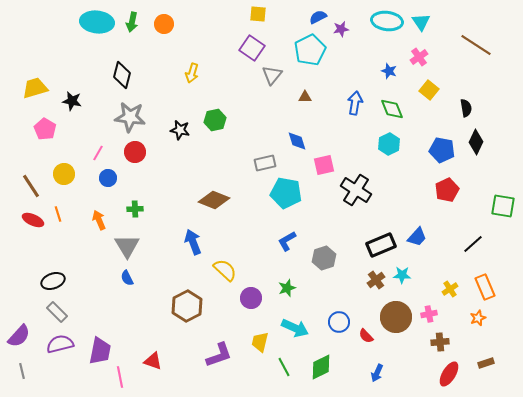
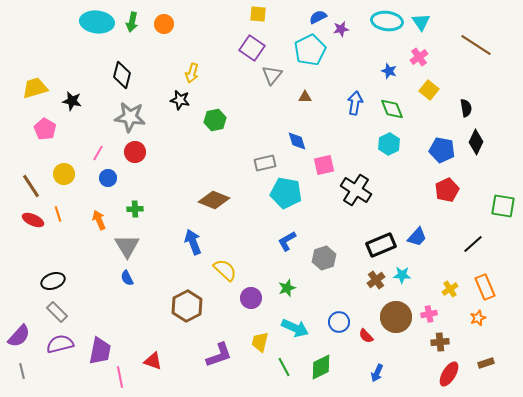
black star at (180, 130): moved 30 px up
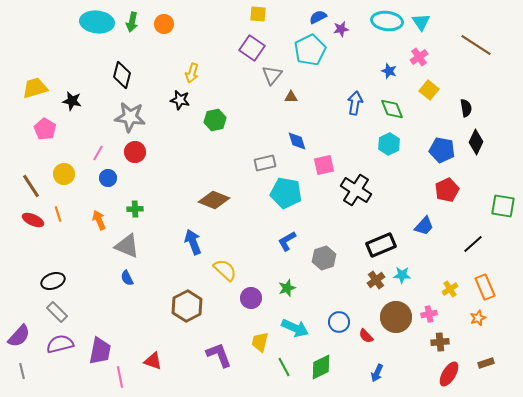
brown triangle at (305, 97): moved 14 px left
blue trapezoid at (417, 237): moved 7 px right, 11 px up
gray triangle at (127, 246): rotated 36 degrees counterclockwise
purple L-shape at (219, 355): rotated 92 degrees counterclockwise
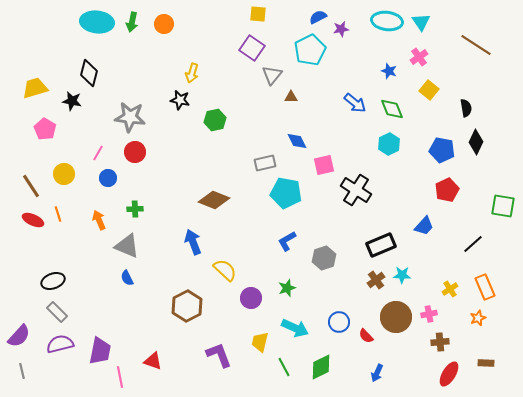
black diamond at (122, 75): moved 33 px left, 2 px up
blue arrow at (355, 103): rotated 120 degrees clockwise
blue diamond at (297, 141): rotated 10 degrees counterclockwise
brown rectangle at (486, 363): rotated 21 degrees clockwise
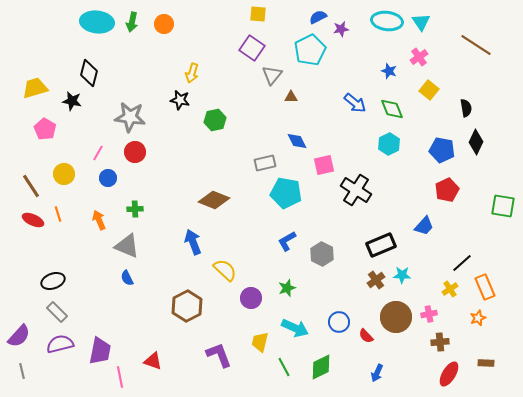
black line at (473, 244): moved 11 px left, 19 px down
gray hexagon at (324, 258): moved 2 px left, 4 px up; rotated 15 degrees counterclockwise
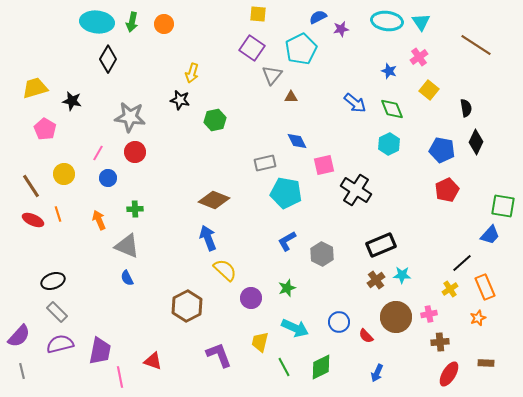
cyan pentagon at (310, 50): moved 9 px left, 1 px up
black diamond at (89, 73): moved 19 px right, 14 px up; rotated 16 degrees clockwise
blue trapezoid at (424, 226): moved 66 px right, 9 px down
blue arrow at (193, 242): moved 15 px right, 4 px up
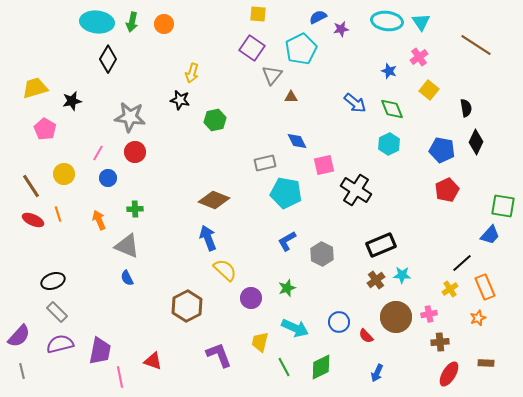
black star at (72, 101): rotated 24 degrees counterclockwise
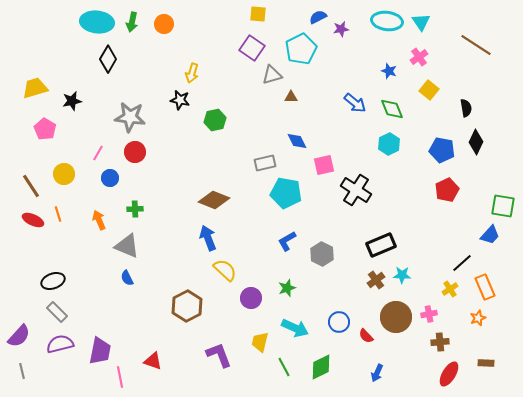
gray triangle at (272, 75): rotated 35 degrees clockwise
blue circle at (108, 178): moved 2 px right
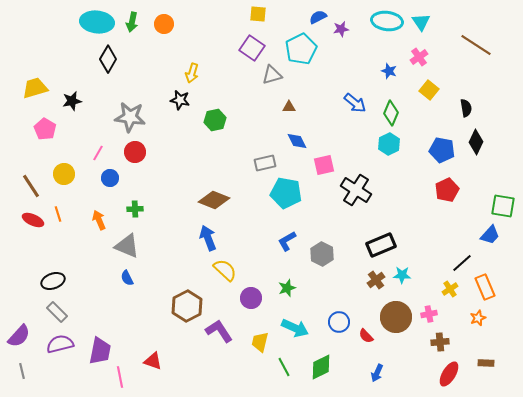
brown triangle at (291, 97): moved 2 px left, 10 px down
green diamond at (392, 109): moved 1 px left, 4 px down; rotated 45 degrees clockwise
purple L-shape at (219, 355): moved 24 px up; rotated 12 degrees counterclockwise
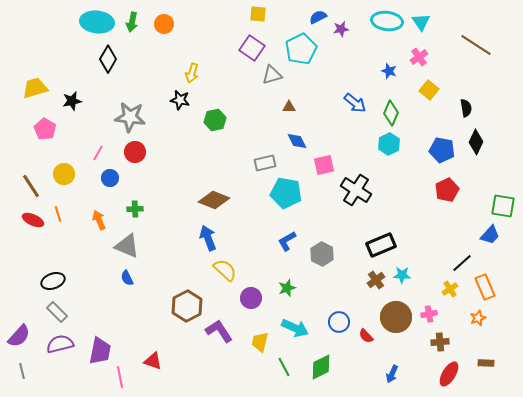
blue arrow at (377, 373): moved 15 px right, 1 px down
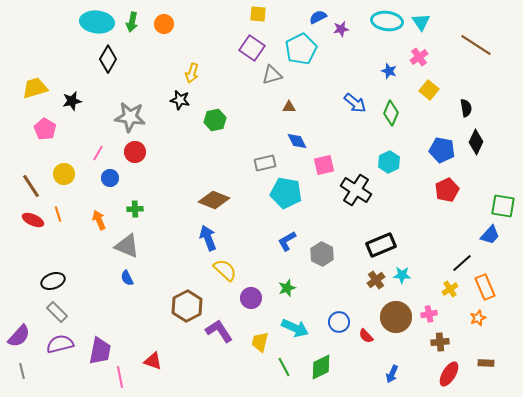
cyan hexagon at (389, 144): moved 18 px down
